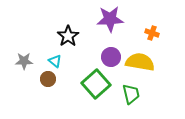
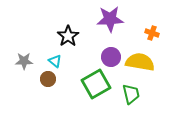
green square: rotated 12 degrees clockwise
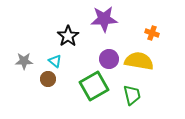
purple star: moved 6 px left
purple circle: moved 2 px left, 2 px down
yellow semicircle: moved 1 px left, 1 px up
green square: moved 2 px left, 2 px down
green trapezoid: moved 1 px right, 1 px down
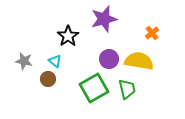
purple star: rotated 12 degrees counterclockwise
orange cross: rotated 32 degrees clockwise
gray star: rotated 12 degrees clockwise
green square: moved 2 px down
green trapezoid: moved 5 px left, 6 px up
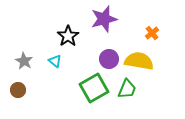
gray star: rotated 18 degrees clockwise
brown circle: moved 30 px left, 11 px down
green trapezoid: rotated 35 degrees clockwise
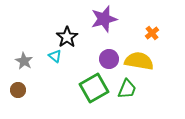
black star: moved 1 px left, 1 px down
cyan triangle: moved 5 px up
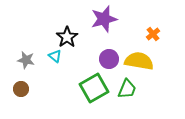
orange cross: moved 1 px right, 1 px down
gray star: moved 2 px right, 1 px up; rotated 18 degrees counterclockwise
brown circle: moved 3 px right, 1 px up
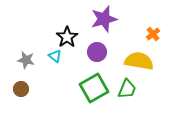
purple circle: moved 12 px left, 7 px up
